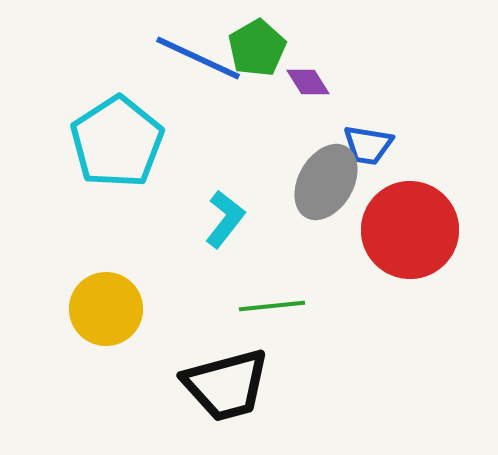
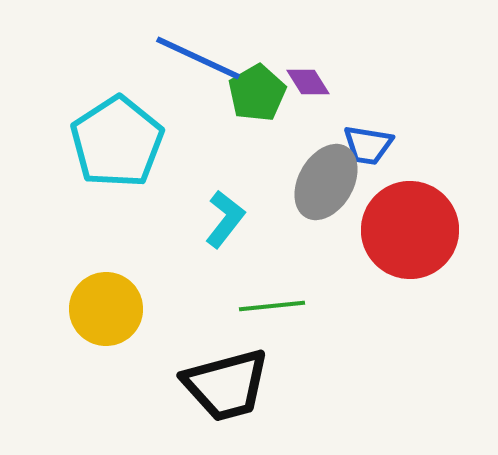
green pentagon: moved 45 px down
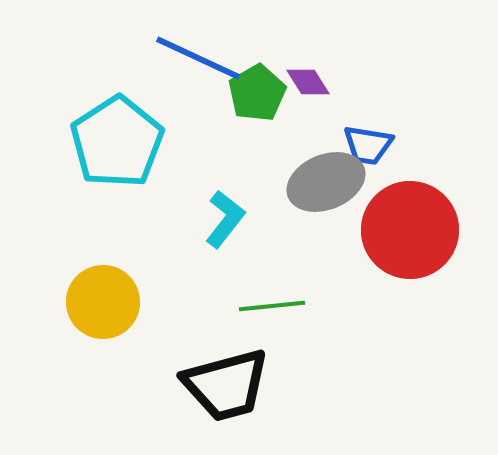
gray ellipse: rotated 38 degrees clockwise
yellow circle: moved 3 px left, 7 px up
